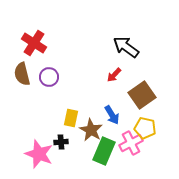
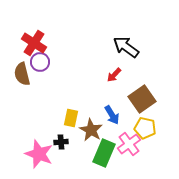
purple circle: moved 9 px left, 15 px up
brown square: moved 4 px down
pink cross: moved 2 px left, 1 px down; rotated 10 degrees counterclockwise
green rectangle: moved 2 px down
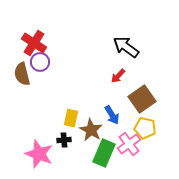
red arrow: moved 4 px right, 1 px down
black cross: moved 3 px right, 2 px up
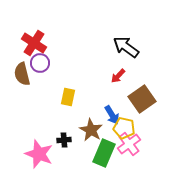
purple circle: moved 1 px down
yellow rectangle: moved 3 px left, 21 px up
yellow pentagon: moved 21 px left
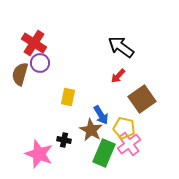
black arrow: moved 5 px left
brown semicircle: moved 2 px left; rotated 30 degrees clockwise
blue arrow: moved 11 px left
black cross: rotated 16 degrees clockwise
